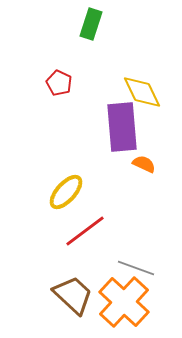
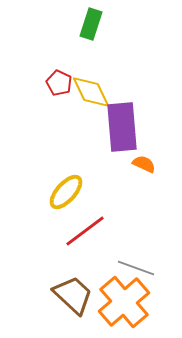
yellow diamond: moved 51 px left
orange cross: rotated 6 degrees clockwise
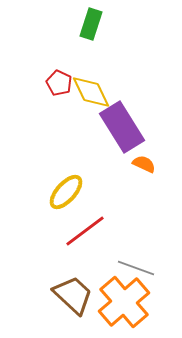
purple rectangle: rotated 27 degrees counterclockwise
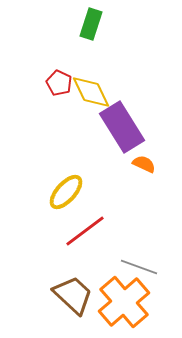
gray line: moved 3 px right, 1 px up
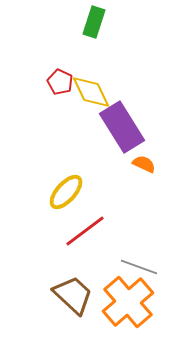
green rectangle: moved 3 px right, 2 px up
red pentagon: moved 1 px right, 1 px up
orange cross: moved 4 px right
